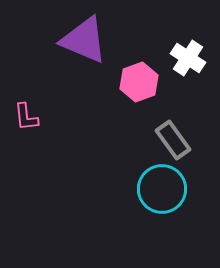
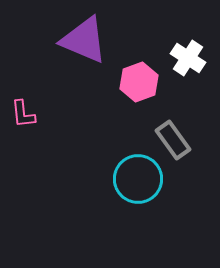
pink L-shape: moved 3 px left, 3 px up
cyan circle: moved 24 px left, 10 px up
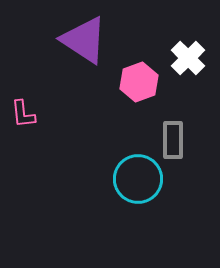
purple triangle: rotated 10 degrees clockwise
white cross: rotated 12 degrees clockwise
gray rectangle: rotated 36 degrees clockwise
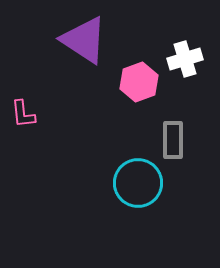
white cross: moved 3 px left, 1 px down; rotated 28 degrees clockwise
cyan circle: moved 4 px down
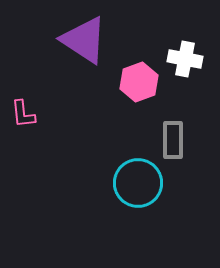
white cross: rotated 28 degrees clockwise
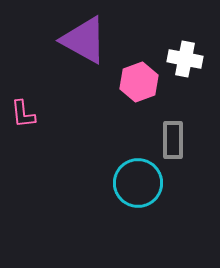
purple triangle: rotated 4 degrees counterclockwise
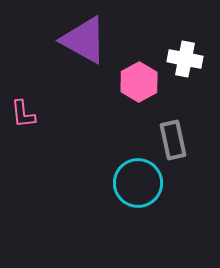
pink hexagon: rotated 9 degrees counterclockwise
gray rectangle: rotated 12 degrees counterclockwise
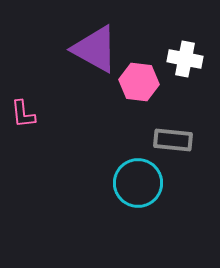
purple triangle: moved 11 px right, 9 px down
pink hexagon: rotated 24 degrees counterclockwise
gray rectangle: rotated 72 degrees counterclockwise
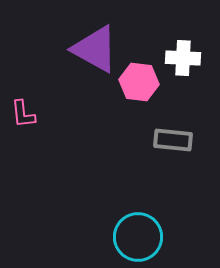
white cross: moved 2 px left, 1 px up; rotated 8 degrees counterclockwise
cyan circle: moved 54 px down
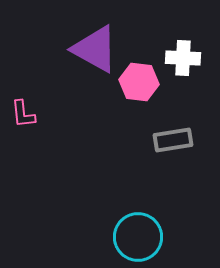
gray rectangle: rotated 15 degrees counterclockwise
